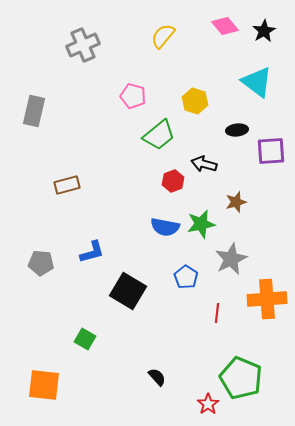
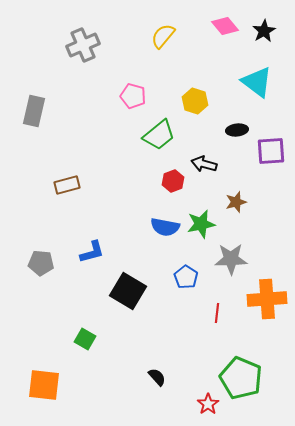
gray star: rotated 24 degrees clockwise
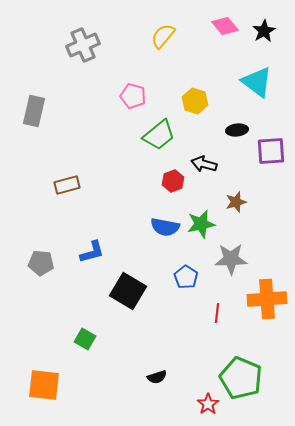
black semicircle: rotated 114 degrees clockwise
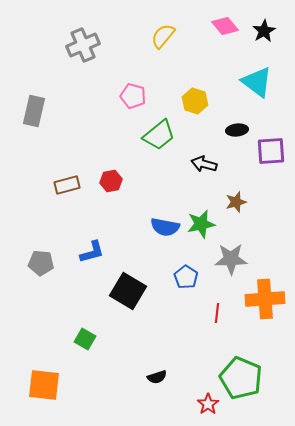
red hexagon: moved 62 px left; rotated 10 degrees clockwise
orange cross: moved 2 px left
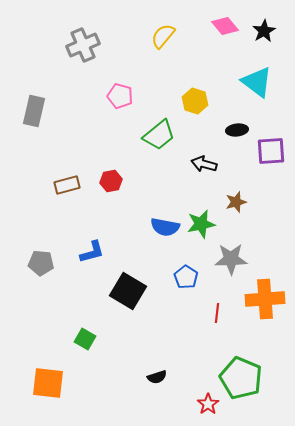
pink pentagon: moved 13 px left
orange square: moved 4 px right, 2 px up
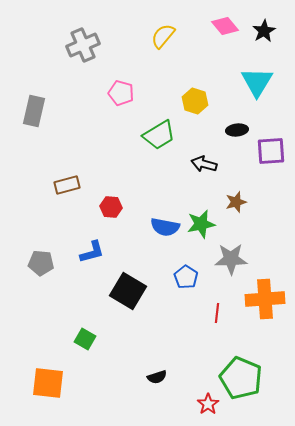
cyan triangle: rotated 24 degrees clockwise
pink pentagon: moved 1 px right, 3 px up
green trapezoid: rotated 8 degrees clockwise
red hexagon: moved 26 px down; rotated 15 degrees clockwise
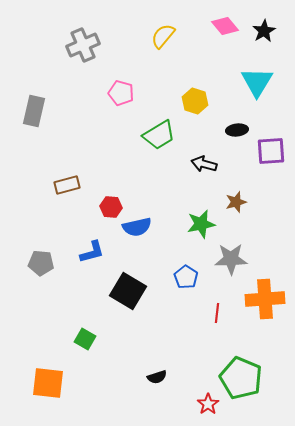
blue semicircle: moved 28 px left; rotated 24 degrees counterclockwise
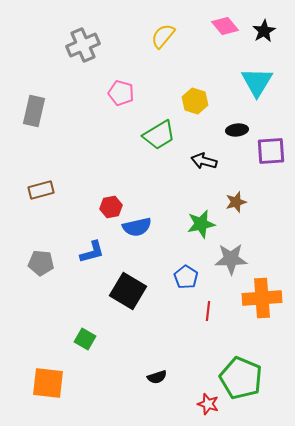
black arrow: moved 3 px up
brown rectangle: moved 26 px left, 5 px down
red hexagon: rotated 15 degrees counterclockwise
orange cross: moved 3 px left, 1 px up
red line: moved 9 px left, 2 px up
red star: rotated 20 degrees counterclockwise
